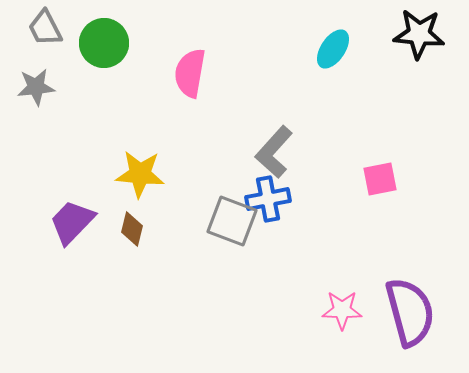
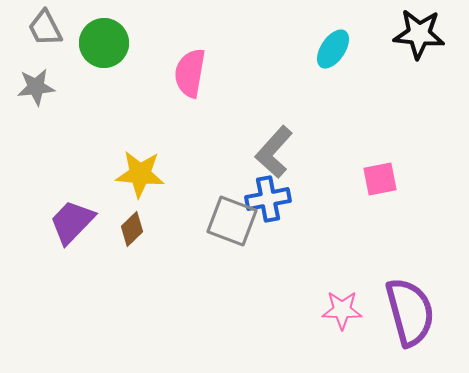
brown diamond: rotated 32 degrees clockwise
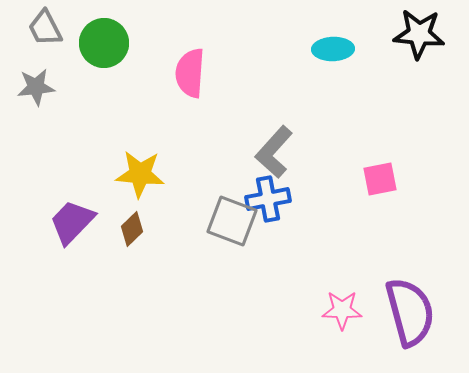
cyan ellipse: rotated 54 degrees clockwise
pink semicircle: rotated 6 degrees counterclockwise
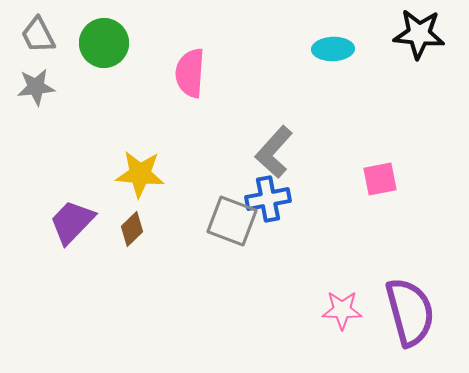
gray trapezoid: moved 7 px left, 7 px down
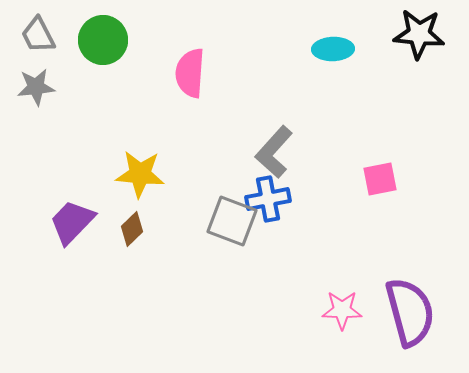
green circle: moved 1 px left, 3 px up
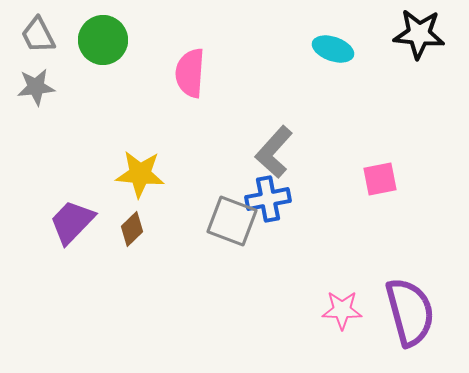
cyan ellipse: rotated 21 degrees clockwise
